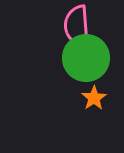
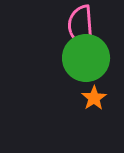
pink semicircle: moved 4 px right
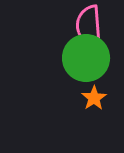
pink semicircle: moved 8 px right
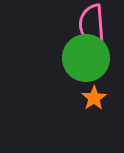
pink semicircle: moved 3 px right, 1 px up
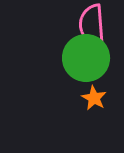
orange star: rotated 10 degrees counterclockwise
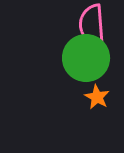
orange star: moved 3 px right, 1 px up
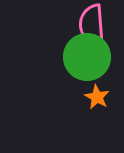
green circle: moved 1 px right, 1 px up
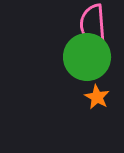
pink semicircle: moved 1 px right
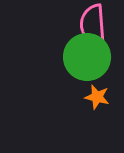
orange star: rotated 15 degrees counterclockwise
